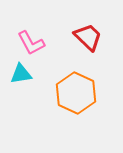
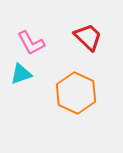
cyan triangle: rotated 10 degrees counterclockwise
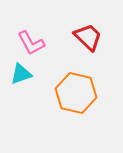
orange hexagon: rotated 12 degrees counterclockwise
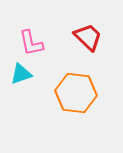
pink L-shape: rotated 16 degrees clockwise
orange hexagon: rotated 6 degrees counterclockwise
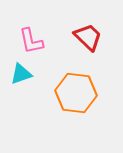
pink L-shape: moved 2 px up
